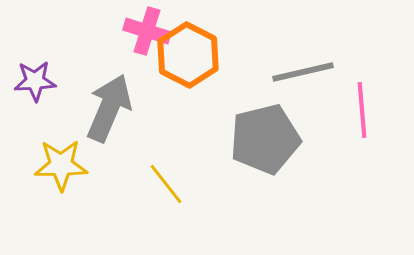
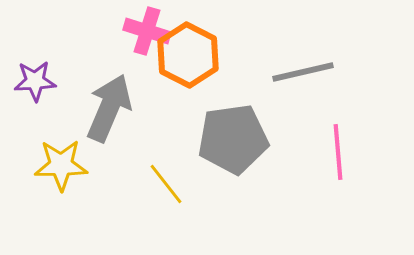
pink line: moved 24 px left, 42 px down
gray pentagon: moved 32 px left; rotated 6 degrees clockwise
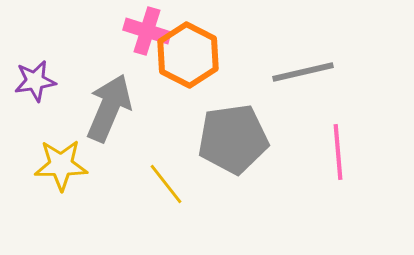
purple star: rotated 6 degrees counterclockwise
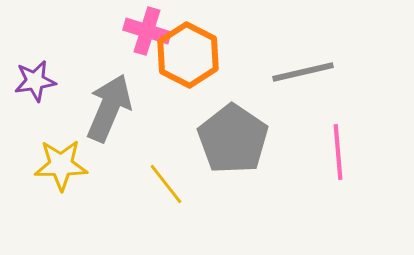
gray pentagon: rotated 30 degrees counterclockwise
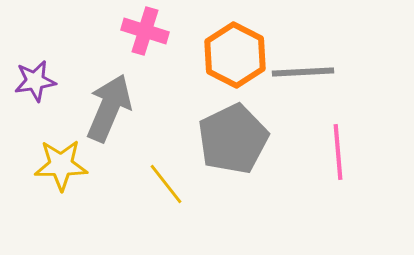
pink cross: moved 2 px left
orange hexagon: moved 47 px right
gray line: rotated 10 degrees clockwise
gray pentagon: rotated 12 degrees clockwise
